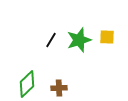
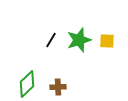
yellow square: moved 4 px down
brown cross: moved 1 px left, 1 px up
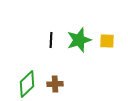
black line: rotated 28 degrees counterclockwise
brown cross: moved 3 px left, 3 px up
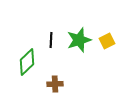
yellow square: rotated 28 degrees counterclockwise
green diamond: moved 22 px up
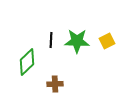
green star: moved 2 px left, 1 px down; rotated 20 degrees clockwise
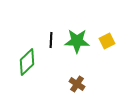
brown cross: moved 22 px right; rotated 35 degrees clockwise
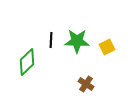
yellow square: moved 6 px down
brown cross: moved 9 px right
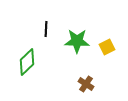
black line: moved 5 px left, 11 px up
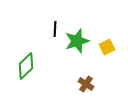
black line: moved 9 px right
green star: rotated 20 degrees counterclockwise
green diamond: moved 1 px left, 4 px down
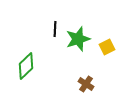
green star: moved 1 px right, 2 px up
